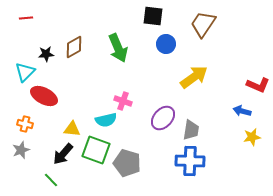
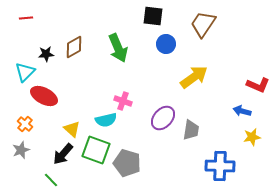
orange cross: rotated 28 degrees clockwise
yellow triangle: rotated 36 degrees clockwise
blue cross: moved 30 px right, 5 px down
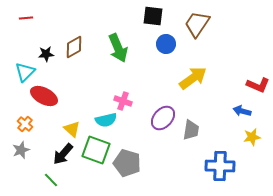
brown trapezoid: moved 6 px left
yellow arrow: moved 1 px left, 1 px down
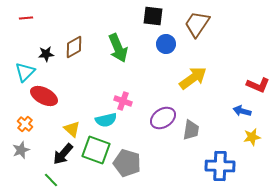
purple ellipse: rotated 15 degrees clockwise
